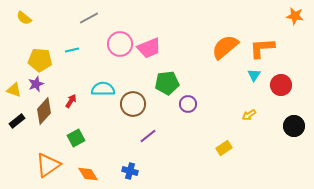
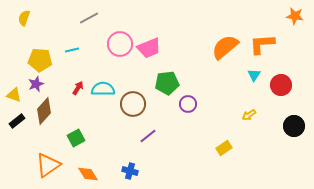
yellow semicircle: rotated 70 degrees clockwise
orange L-shape: moved 4 px up
yellow triangle: moved 5 px down
red arrow: moved 7 px right, 13 px up
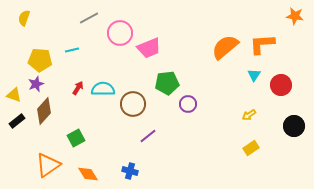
pink circle: moved 11 px up
yellow rectangle: moved 27 px right
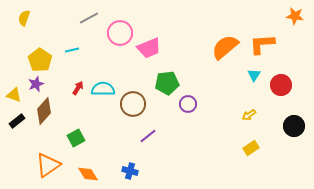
yellow pentagon: rotated 30 degrees clockwise
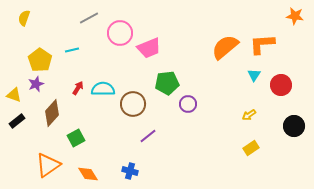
brown diamond: moved 8 px right, 2 px down
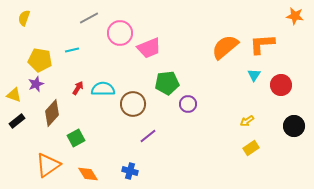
yellow pentagon: rotated 25 degrees counterclockwise
yellow arrow: moved 2 px left, 6 px down
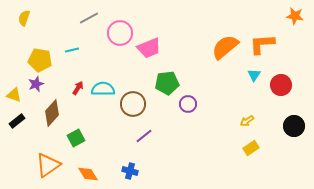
purple line: moved 4 px left
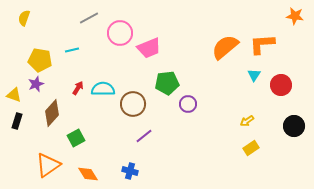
black rectangle: rotated 35 degrees counterclockwise
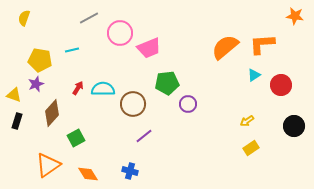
cyan triangle: rotated 24 degrees clockwise
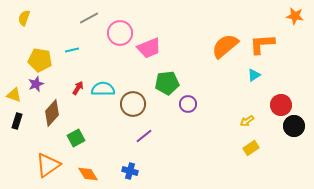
orange semicircle: moved 1 px up
red circle: moved 20 px down
